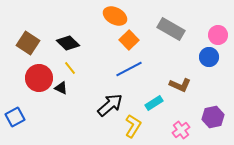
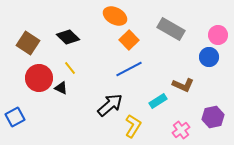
black diamond: moved 6 px up
brown L-shape: moved 3 px right
cyan rectangle: moved 4 px right, 2 px up
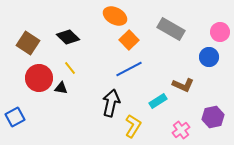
pink circle: moved 2 px right, 3 px up
black triangle: rotated 16 degrees counterclockwise
black arrow: moved 1 px right, 2 px up; rotated 36 degrees counterclockwise
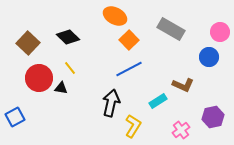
brown square: rotated 10 degrees clockwise
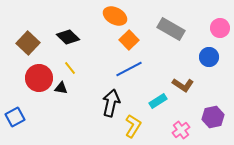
pink circle: moved 4 px up
brown L-shape: rotated 10 degrees clockwise
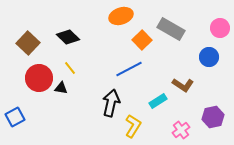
orange ellipse: moved 6 px right; rotated 45 degrees counterclockwise
orange square: moved 13 px right
